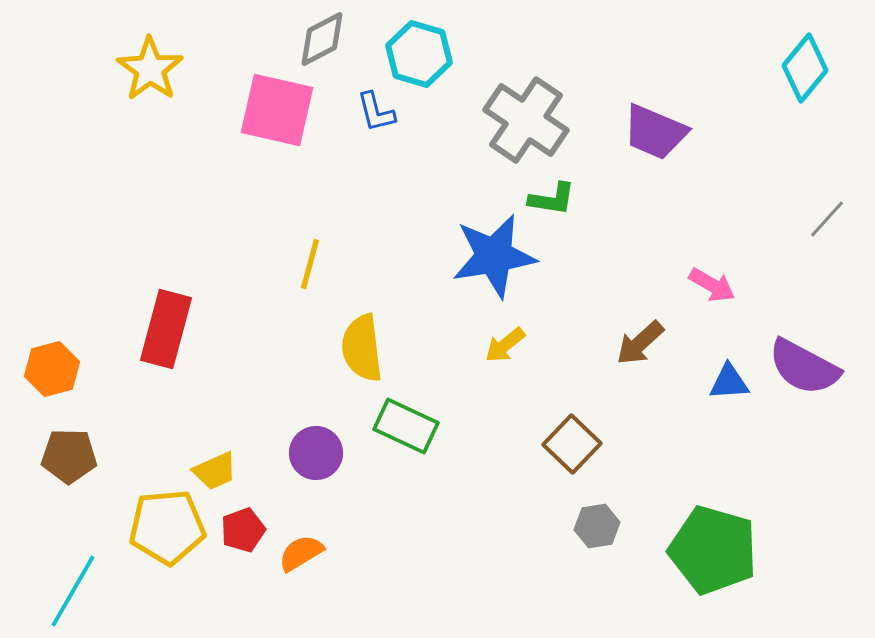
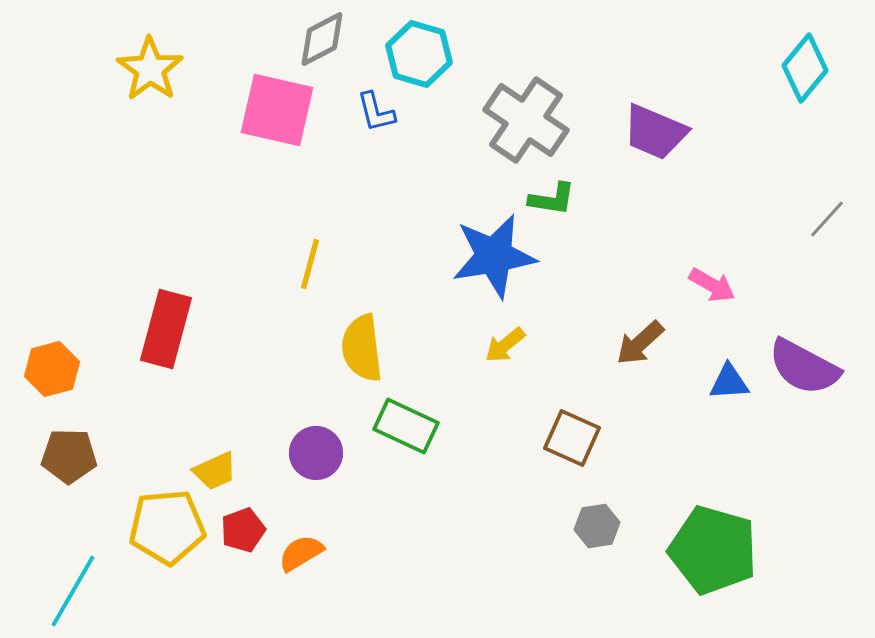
brown square: moved 6 px up; rotated 20 degrees counterclockwise
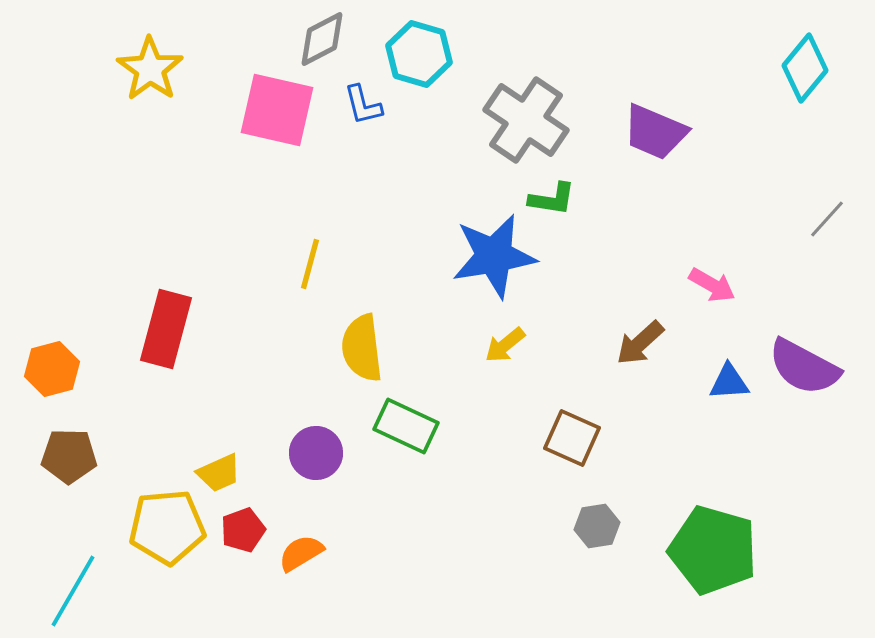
blue L-shape: moved 13 px left, 7 px up
yellow trapezoid: moved 4 px right, 2 px down
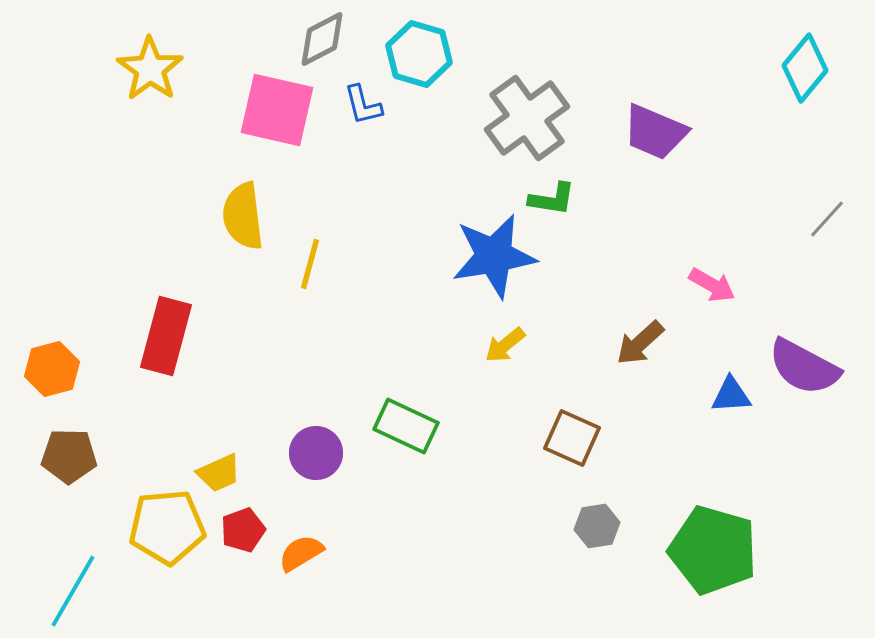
gray cross: moved 1 px right, 2 px up; rotated 20 degrees clockwise
red rectangle: moved 7 px down
yellow semicircle: moved 119 px left, 132 px up
blue triangle: moved 2 px right, 13 px down
